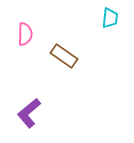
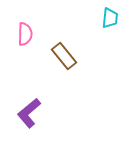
brown rectangle: rotated 16 degrees clockwise
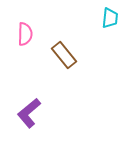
brown rectangle: moved 1 px up
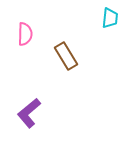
brown rectangle: moved 2 px right, 1 px down; rotated 8 degrees clockwise
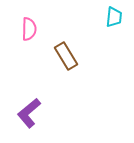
cyan trapezoid: moved 4 px right, 1 px up
pink semicircle: moved 4 px right, 5 px up
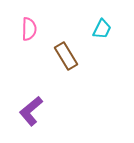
cyan trapezoid: moved 12 px left, 12 px down; rotated 20 degrees clockwise
purple L-shape: moved 2 px right, 2 px up
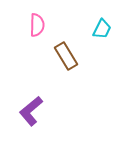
pink semicircle: moved 8 px right, 4 px up
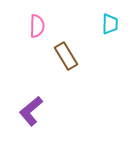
pink semicircle: moved 1 px down
cyan trapezoid: moved 8 px right, 5 px up; rotated 25 degrees counterclockwise
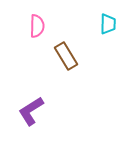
cyan trapezoid: moved 2 px left
purple L-shape: rotated 8 degrees clockwise
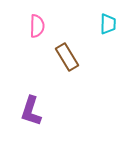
brown rectangle: moved 1 px right, 1 px down
purple L-shape: rotated 40 degrees counterclockwise
